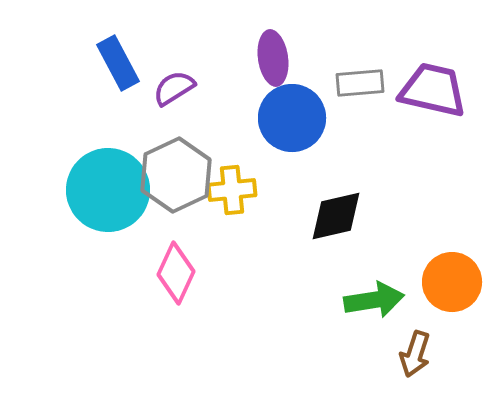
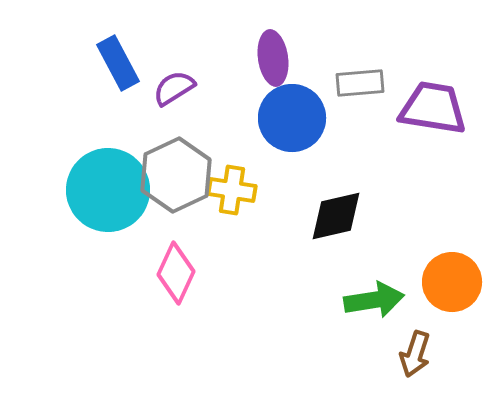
purple trapezoid: moved 18 px down; rotated 4 degrees counterclockwise
yellow cross: rotated 15 degrees clockwise
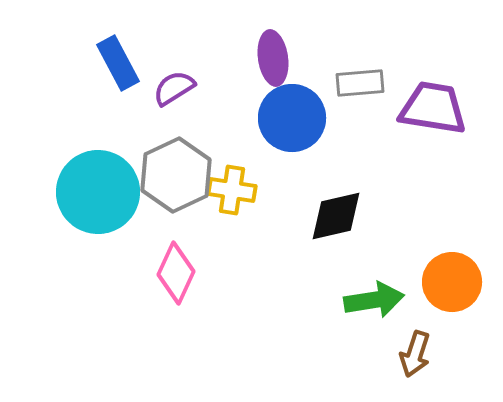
cyan circle: moved 10 px left, 2 px down
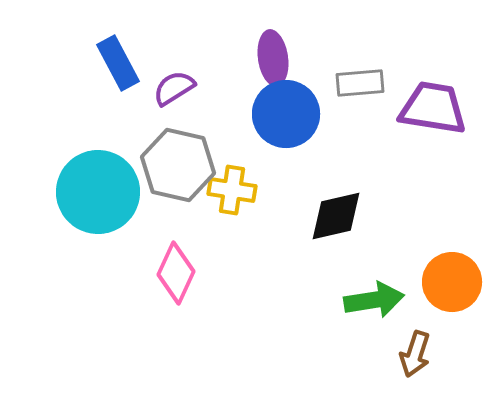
blue circle: moved 6 px left, 4 px up
gray hexagon: moved 2 px right, 10 px up; rotated 22 degrees counterclockwise
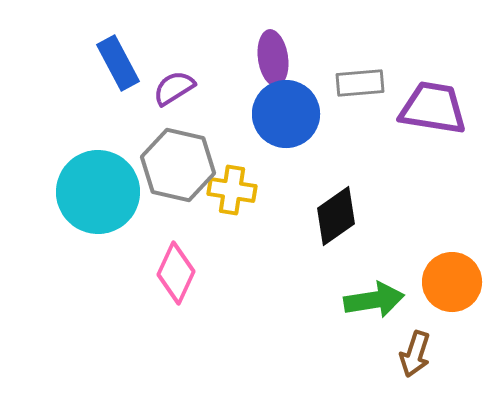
black diamond: rotated 22 degrees counterclockwise
